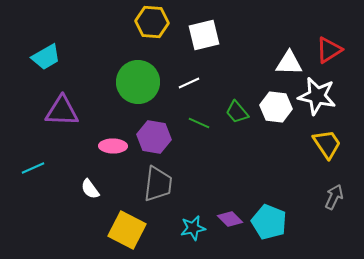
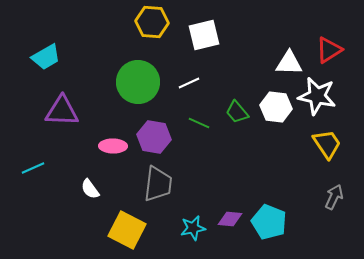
purple diamond: rotated 40 degrees counterclockwise
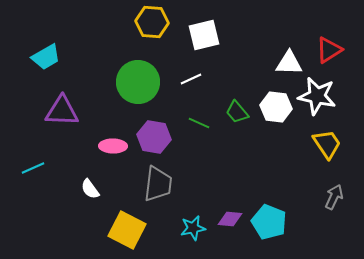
white line: moved 2 px right, 4 px up
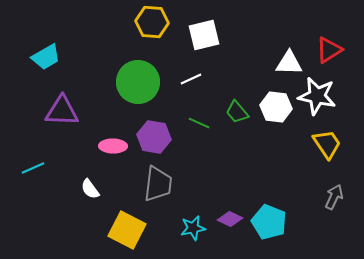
purple diamond: rotated 20 degrees clockwise
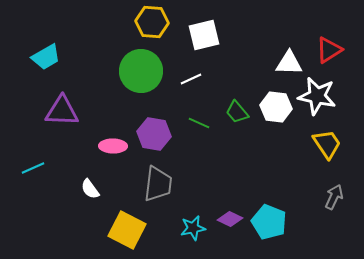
green circle: moved 3 px right, 11 px up
purple hexagon: moved 3 px up
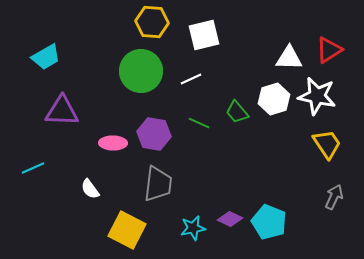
white triangle: moved 5 px up
white hexagon: moved 2 px left, 8 px up; rotated 24 degrees counterclockwise
pink ellipse: moved 3 px up
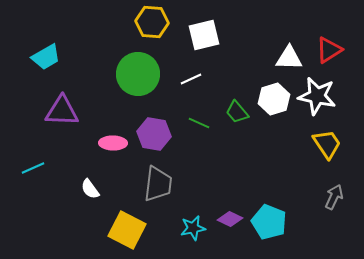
green circle: moved 3 px left, 3 px down
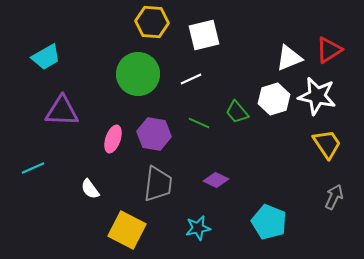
white triangle: rotated 24 degrees counterclockwise
pink ellipse: moved 4 px up; rotated 72 degrees counterclockwise
purple diamond: moved 14 px left, 39 px up
cyan star: moved 5 px right
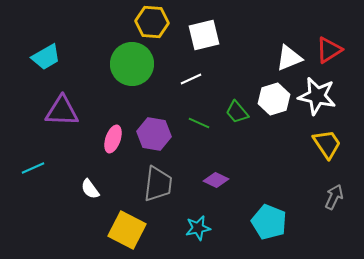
green circle: moved 6 px left, 10 px up
